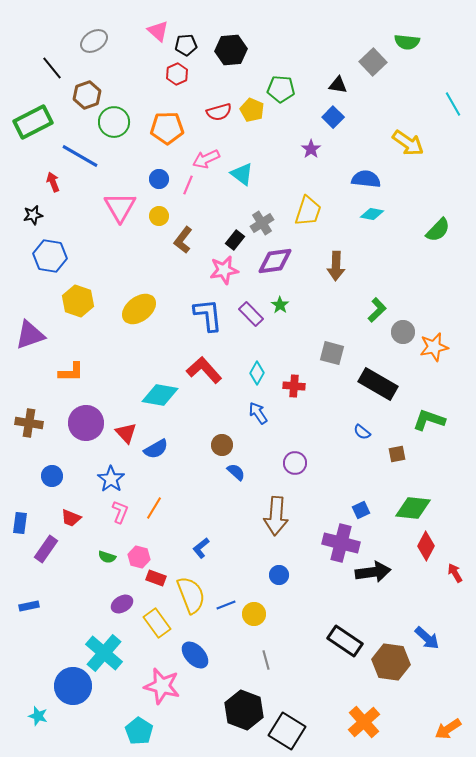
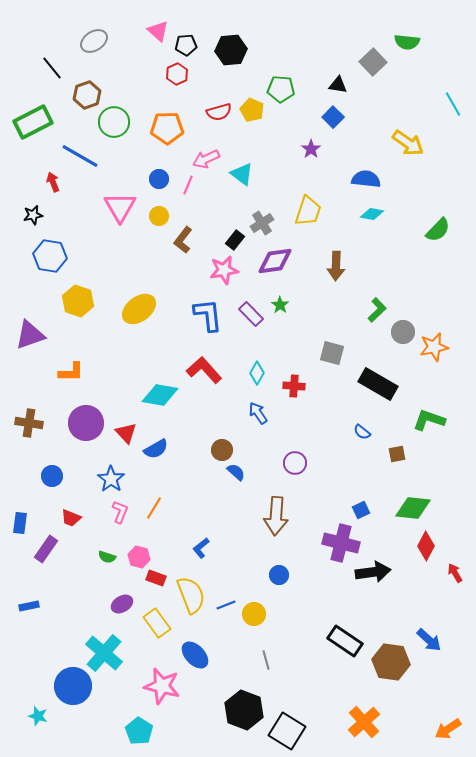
brown circle at (222, 445): moved 5 px down
blue arrow at (427, 638): moved 2 px right, 2 px down
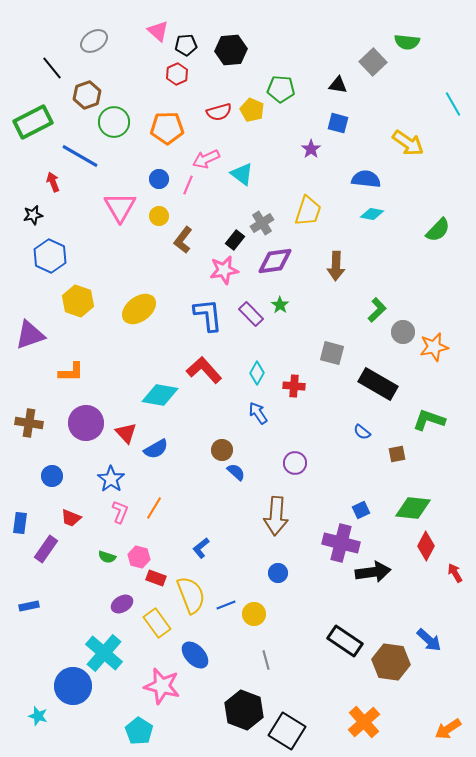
blue square at (333, 117): moved 5 px right, 6 px down; rotated 30 degrees counterclockwise
blue hexagon at (50, 256): rotated 16 degrees clockwise
blue circle at (279, 575): moved 1 px left, 2 px up
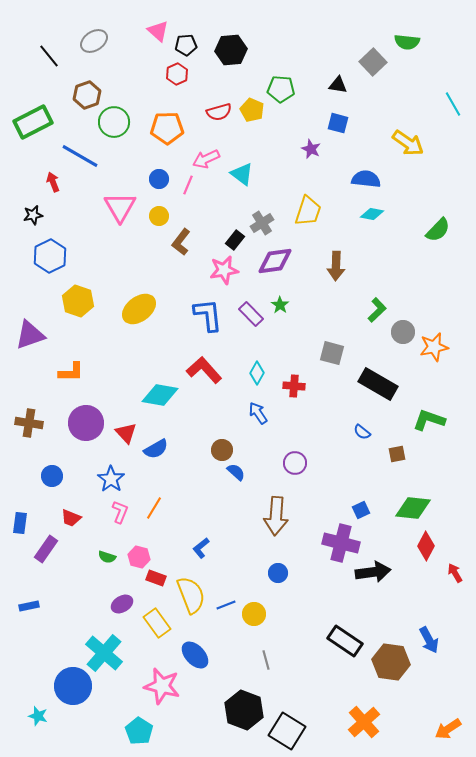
black line at (52, 68): moved 3 px left, 12 px up
purple star at (311, 149): rotated 12 degrees counterclockwise
brown L-shape at (183, 240): moved 2 px left, 2 px down
blue hexagon at (50, 256): rotated 8 degrees clockwise
blue arrow at (429, 640): rotated 20 degrees clockwise
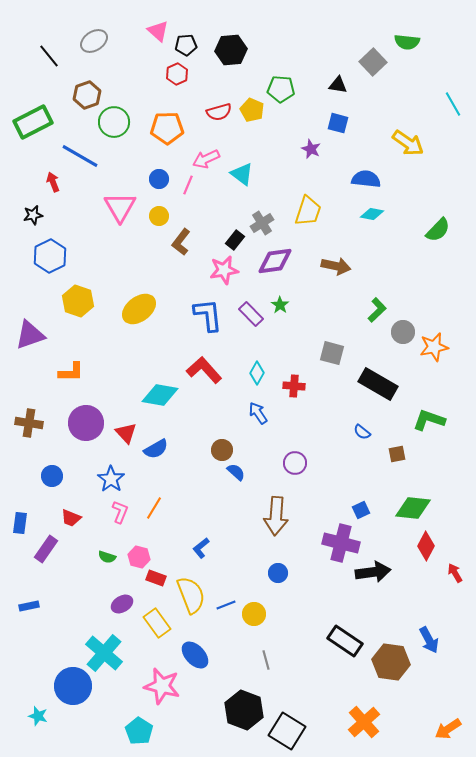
brown arrow at (336, 266): rotated 80 degrees counterclockwise
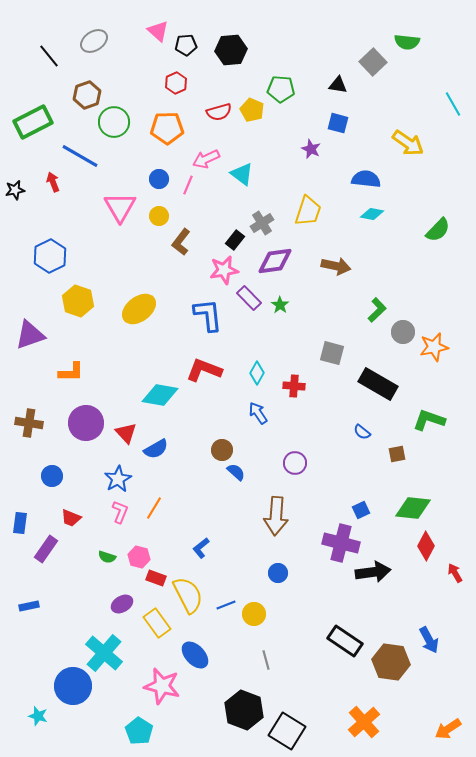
red hexagon at (177, 74): moved 1 px left, 9 px down
black star at (33, 215): moved 18 px left, 25 px up
purple rectangle at (251, 314): moved 2 px left, 16 px up
red L-shape at (204, 370): rotated 27 degrees counterclockwise
blue star at (111, 479): moved 7 px right; rotated 8 degrees clockwise
yellow semicircle at (191, 595): moved 3 px left; rotated 6 degrees counterclockwise
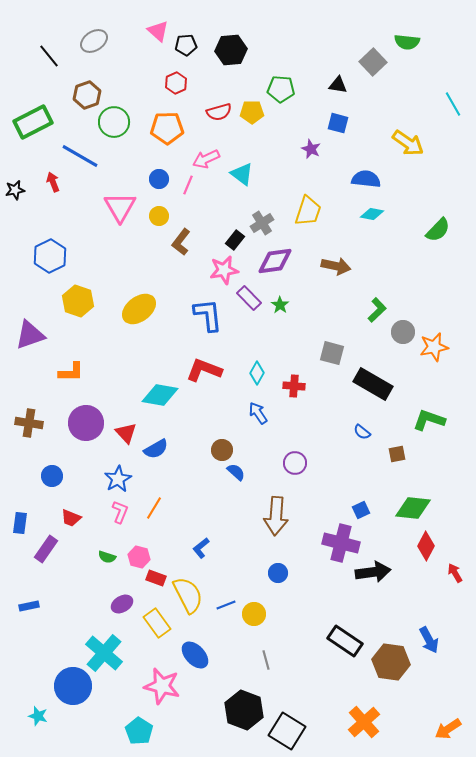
yellow pentagon at (252, 110): moved 2 px down; rotated 25 degrees counterclockwise
black rectangle at (378, 384): moved 5 px left
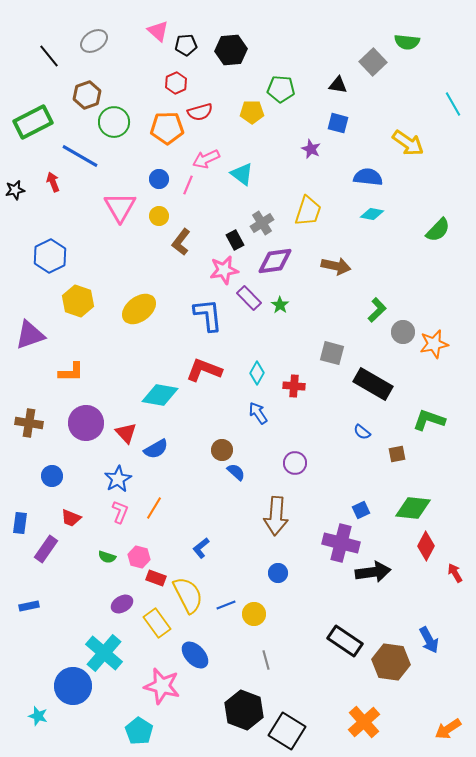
red semicircle at (219, 112): moved 19 px left
blue semicircle at (366, 179): moved 2 px right, 2 px up
black rectangle at (235, 240): rotated 66 degrees counterclockwise
orange star at (434, 347): moved 3 px up
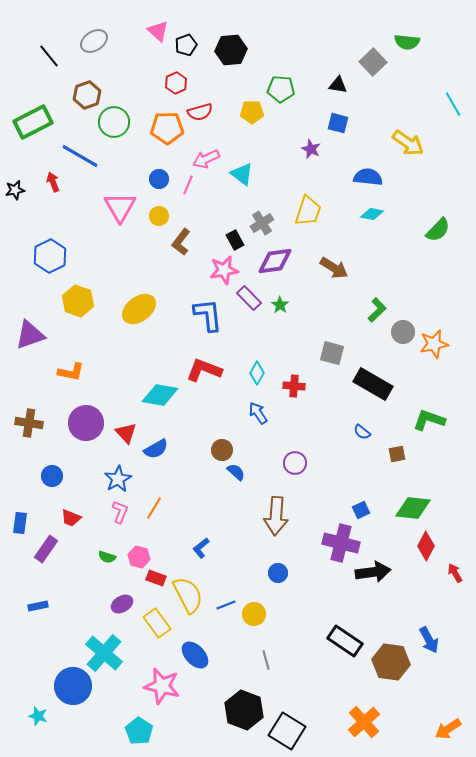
black pentagon at (186, 45): rotated 15 degrees counterclockwise
brown arrow at (336, 266): moved 2 px left, 2 px down; rotated 20 degrees clockwise
orange L-shape at (71, 372): rotated 12 degrees clockwise
blue rectangle at (29, 606): moved 9 px right
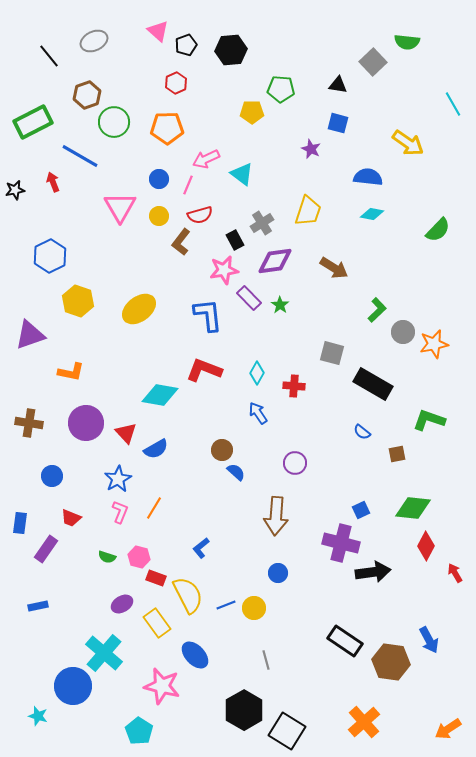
gray ellipse at (94, 41): rotated 8 degrees clockwise
red semicircle at (200, 112): moved 103 px down
yellow circle at (254, 614): moved 6 px up
black hexagon at (244, 710): rotated 9 degrees clockwise
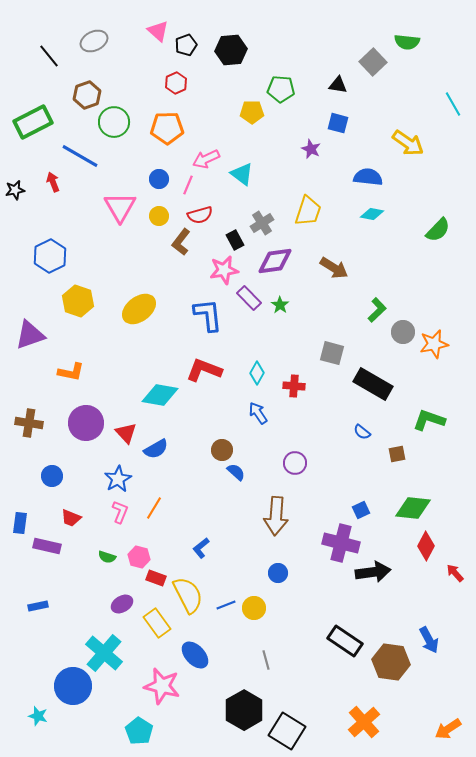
purple rectangle at (46, 549): moved 1 px right, 3 px up; rotated 68 degrees clockwise
red arrow at (455, 573): rotated 12 degrees counterclockwise
